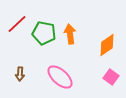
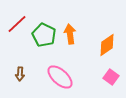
green pentagon: moved 2 px down; rotated 15 degrees clockwise
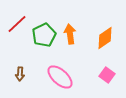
green pentagon: rotated 20 degrees clockwise
orange diamond: moved 2 px left, 7 px up
pink square: moved 4 px left, 2 px up
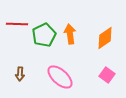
red line: rotated 45 degrees clockwise
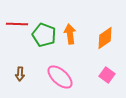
green pentagon: rotated 25 degrees counterclockwise
